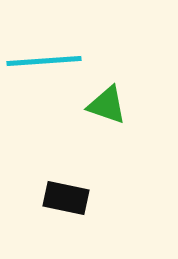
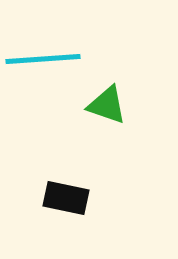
cyan line: moved 1 px left, 2 px up
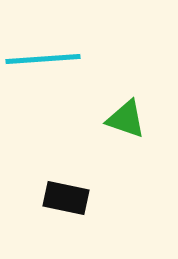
green triangle: moved 19 px right, 14 px down
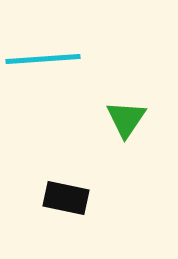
green triangle: rotated 45 degrees clockwise
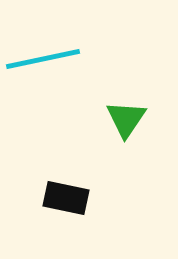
cyan line: rotated 8 degrees counterclockwise
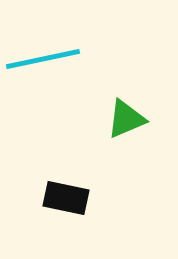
green triangle: rotated 33 degrees clockwise
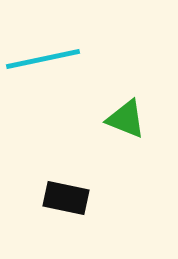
green triangle: rotated 45 degrees clockwise
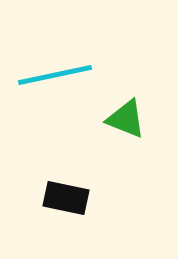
cyan line: moved 12 px right, 16 px down
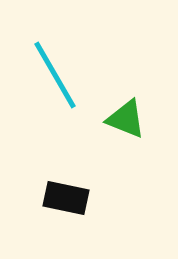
cyan line: rotated 72 degrees clockwise
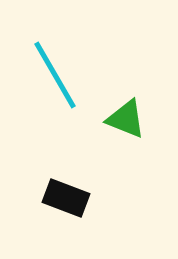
black rectangle: rotated 9 degrees clockwise
